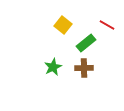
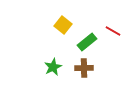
red line: moved 6 px right, 6 px down
green rectangle: moved 1 px right, 1 px up
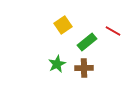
yellow square: rotated 18 degrees clockwise
green star: moved 4 px right, 3 px up
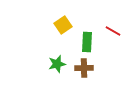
green rectangle: rotated 48 degrees counterclockwise
green star: rotated 12 degrees clockwise
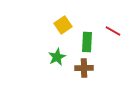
green star: moved 7 px up; rotated 12 degrees counterclockwise
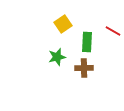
yellow square: moved 1 px up
green star: rotated 12 degrees clockwise
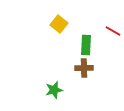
yellow square: moved 4 px left; rotated 18 degrees counterclockwise
green rectangle: moved 1 px left, 3 px down
green star: moved 3 px left, 33 px down
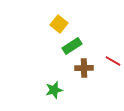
red line: moved 30 px down
green rectangle: moved 14 px left, 1 px down; rotated 54 degrees clockwise
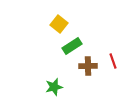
red line: rotated 42 degrees clockwise
brown cross: moved 4 px right, 2 px up
green star: moved 3 px up
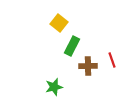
yellow square: moved 1 px up
green rectangle: rotated 30 degrees counterclockwise
red line: moved 1 px left, 1 px up
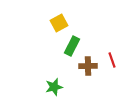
yellow square: rotated 24 degrees clockwise
